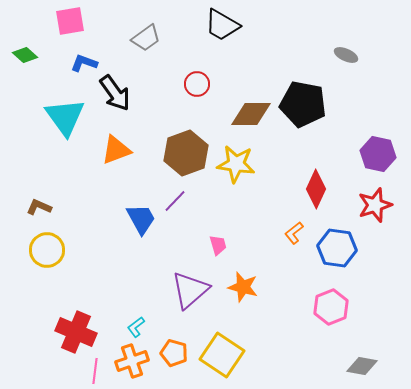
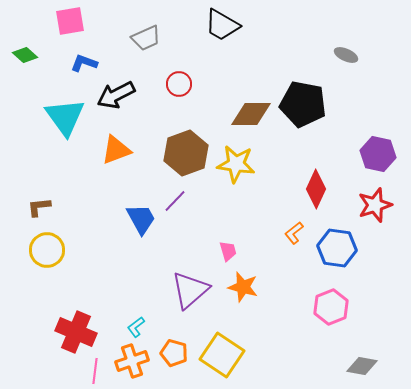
gray trapezoid: rotated 12 degrees clockwise
red circle: moved 18 px left
black arrow: moved 1 px right, 2 px down; rotated 99 degrees clockwise
brown L-shape: rotated 30 degrees counterclockwise
pink trapezoid: moved 10 px right, 6 px down
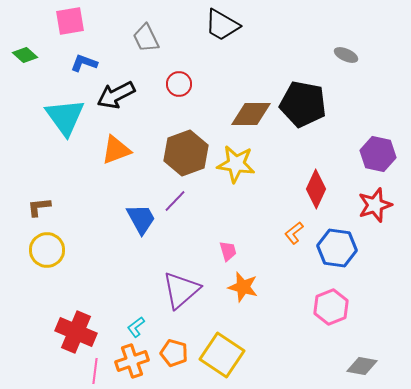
gray trapezoid: rotated 88 degrees clockwise
purple triangle: moved 9 px left
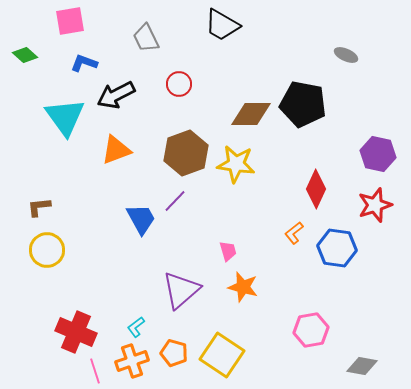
pink hexagon: moved 20 px left, 23 px down; rotated 12 degrees clockwise
pink line: rotated 25 degrees counterclockwise
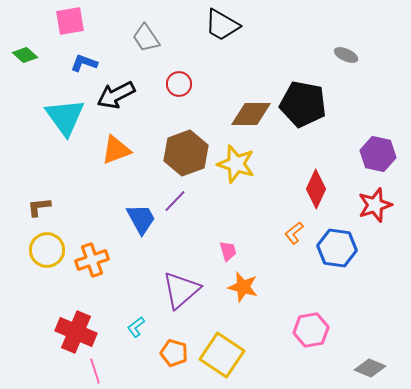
gray trapezoid: rotated 8 degrees counterclockwise
yellow star: rotated 9 degrees clockwise
orange cross: moved 40 px left, 101 px up
gray diamond: moved 8 px right, 2 px down; rotated 12 degrees clockwise
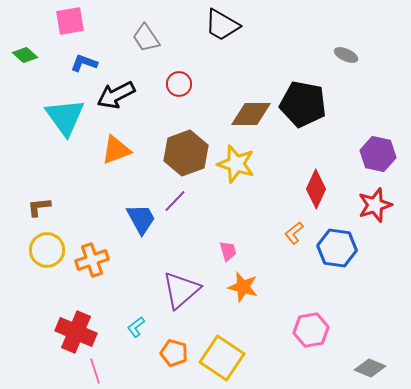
yellow square: moved 3 px down
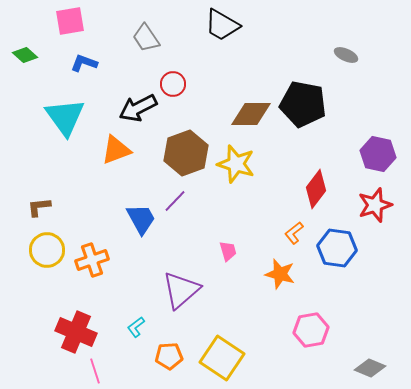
red circle: moved 6 px left
black arrow: moved 22 px right, 13 px down
red diamond: rotated 12 degrees clockwise
orange star: moved 37 px right, 13 px up
orange pentagon: moved 5 px left, 3 px down; rotated 20 degrees counterclockwise
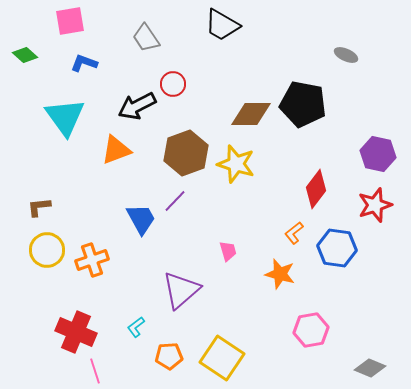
black arrow: moved 1 px left, 2 px up
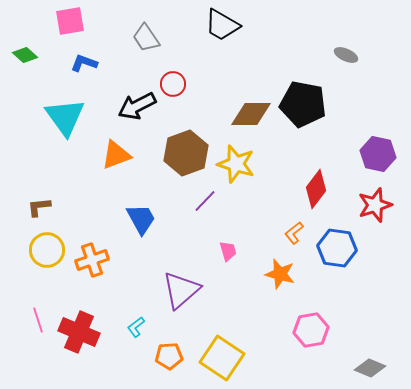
orange triangle: moved 5 px down
purple line: moved 30 px right
red cross: moved 3 px right
pink line: moved 57 px left, 51 px up
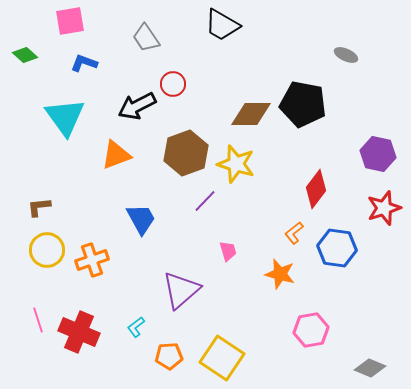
red star: moved 9 px right, 3 px down
